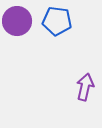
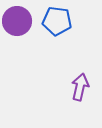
purple arrow: moved 5 px left
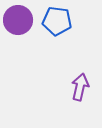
purple circle: moved 1 px right, 1 px up
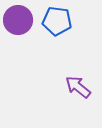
purple arrow: moved 2 px left; rotated 64 degrees counterclockwise
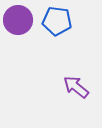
purple arrow: moved 2 px left
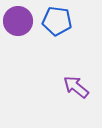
purple circle: moved 1 px down
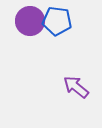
purple circle: moved 12 px right
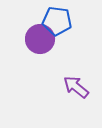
purple circle: moved 10 px right, 18 px down
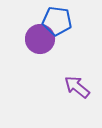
purple arrow: moved 1 px right
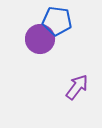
purple arrow: rotated 88 degrees clockwise
